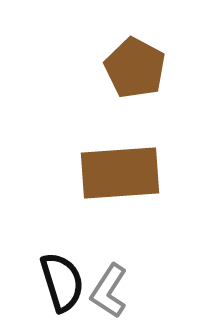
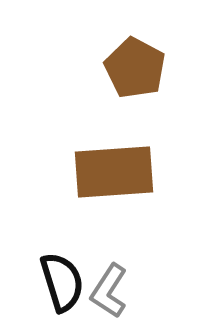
brown rectangle: moved 6 px left, 1 px up
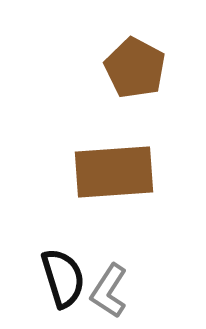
black semicircle: moved 1 px right, 4 px up
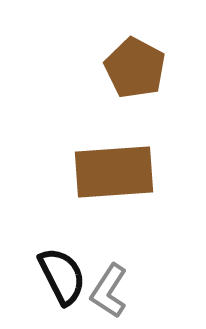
black semicircle: moved 1 px left, 2 px up; rotated 10 degrees counterclockwise
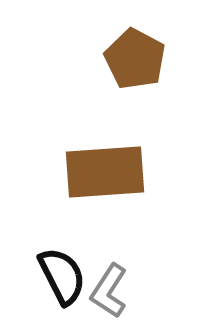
brown pentagon: moved 9 px up
brown rectangle: moved 9 px left
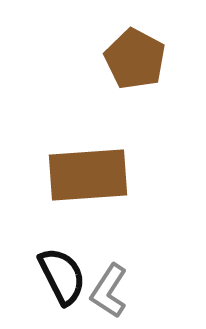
brown rectangle: moved 17 px left, 3 px down
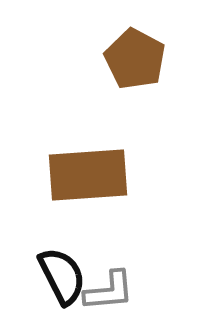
gray L-shape: rotated 128 degrees counterclockwise
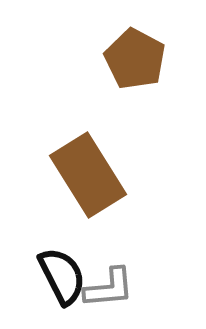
brown rectangle: rotated 62 degrees clockwise
gray L-shape: moved 3 px up
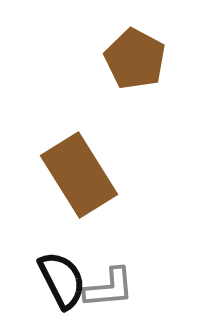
brown rectangle: moved 9 px left
black semicircle: moved 4 px down
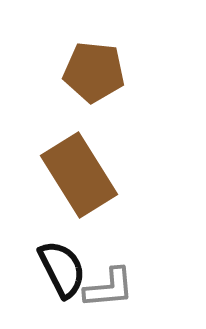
brown pentagon: moved 41 px left, 13 px down; rotated 22 degrees counterclockwise
black semicircle: moved 11 px up
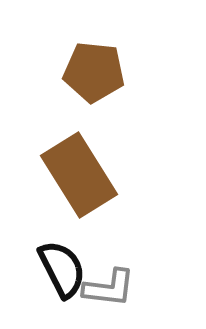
gray L-shape: rotated 12 degrees clockwise
